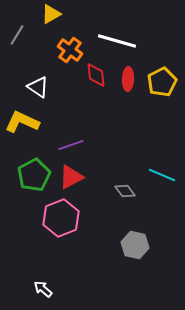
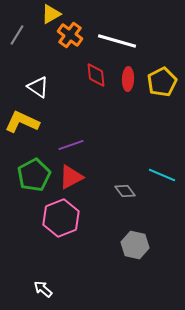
orange cross: moved 15 px up
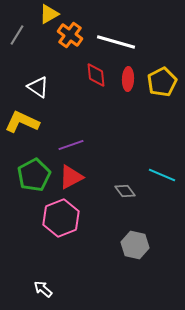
yellow triangle: moved 2 px left
white line: moved 1 px left, 1 px down
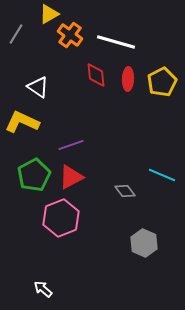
gray line: moved 1 px left, 1 px up
gray hexagon: moved 9 px right, 2 px up; rotated 12 degrees clockwise
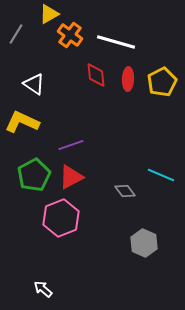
white triangle: moved 4 px left, 3 px up
cyan line: moved 1 px left
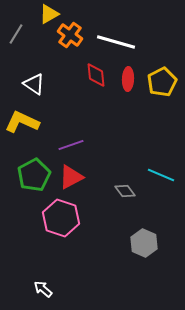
pink hexagon: rotated 21 degrees counterclockwise
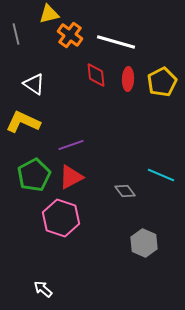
yellow triangle: rotated 15 degrees clockwise
gray line: rotated 45 degrees counterclockwise
yellow L-shape: moved 1 px right
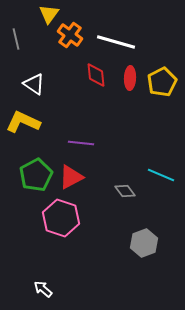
yellow triangle: rotated 40 degrees counterclockwise
gray line: moved 5 px down
red ellipse: moved 2 px right, 1 px up
purple line: moved 10 px right, 2 px up; rotated 25 degrees clockwise
green pentagon: moved 2 px right
gray hexagon: rotated 16 degrees clockwise
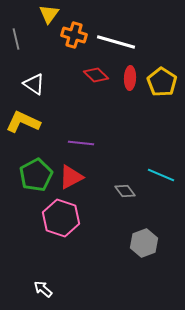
orange cross: moved 4 px right; rotated 20 degrees counterclockwise
red diamond: rotated 40 degrees counterclockwise
yellow pentagon: rotated 12 degrees counterclockwise
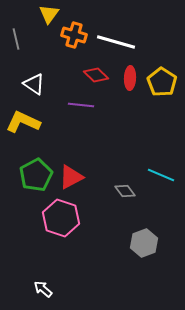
purple line: moved 38 px up
